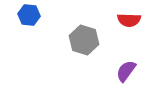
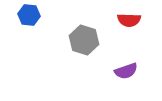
purple semicircle: rotated 145 degrees counterclockwise
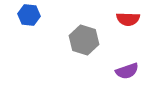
red semicircle: moved 1 px left, 1 px up
purple semicircle: moved 1 px right
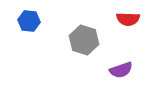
blue hexagon: moved 6 px down
purple semicircle: moved 6 px left, 1 px up
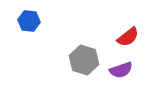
red semicircle: moved 18 px down; rotated 40 degrees counterclockwise
gray hexagon: moved 20 px down
